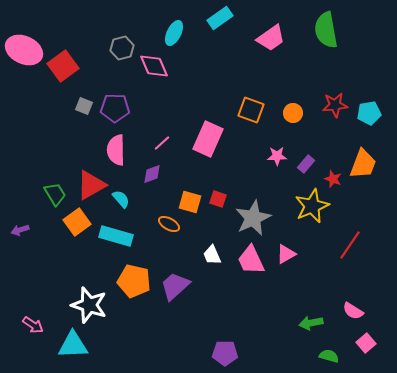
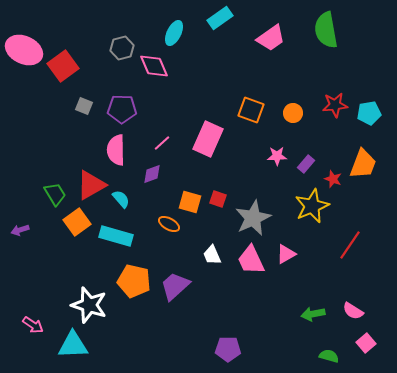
purple pentagon at (115, 108): moved 7 px right, 1 px down
green arrow at (311, 323): moved 2 px right, 9 px up
purple pentagon at (225, 353): moved 3 px right, 4 px up
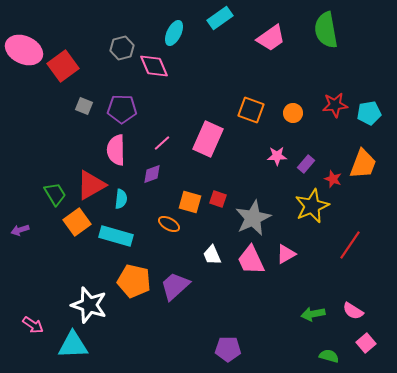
cyan semicircle at (121, 199): rotated 48 degrees clockwise
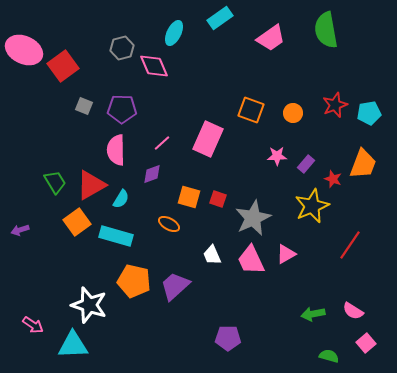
red star at (335, 105): rotated 15 degrees counterclockwise
green trapezoid at (55, 194): moved 12 px up
cyan semicircle at (121, 199): rotated 24 degrees clockwise
orange square at (190, 202): moved 1 px left, 5 px up
purple pentagon at (228, 349): moved 11 px up
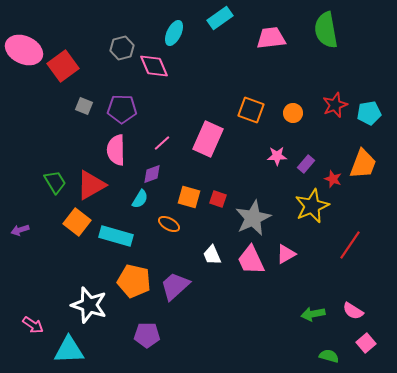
pink trapezoid at (271, 38): rotated 152 degrees counterclockwise
cyan semicircle at (121, 199): moved 19 px right
orange square at (77, 222): rotated 16 degrees counterclockwise
purple pentagon at (228, 338): moved 81 px left, 3 px up
cyan triangle at (73, 345): moved 4 px left, 5 px down
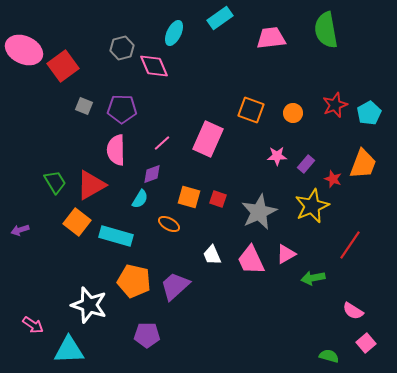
cyan pentagon at (369, 113): rotated 20 degrees counterclockwise
gray star at (253, 218): moved 6 px right, 6 px up
green arrow at (313, 314): moved 36 px up
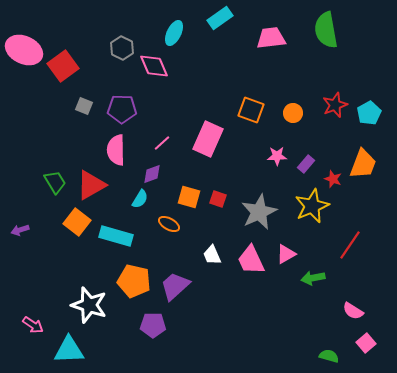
gray hexagon at (122, 48): rotated 20 degrees counterclockwise
purple pentagon at (147, 335): moved 6 px right, 10 px up
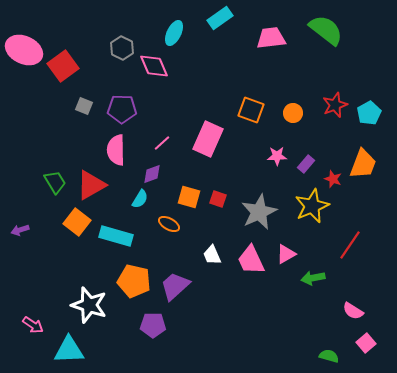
green semicircle at (326, 30): rotated 138 degrees clockwise
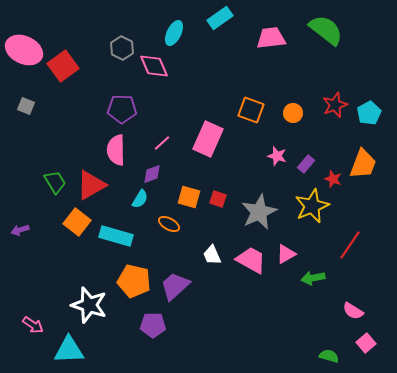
gray square at (84, 106): moved 58 px left
pink star at (277, 156): rotated 18 degrees clockwise
pink trapezoid at (251, 260): rotated 144 degrees clockwise
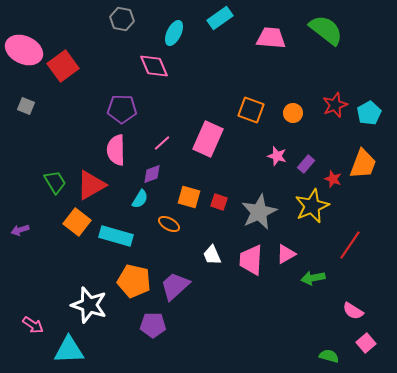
pink trapezoid at (271, 38): rotated 12 degrees clockwise
gray hexagon at (122, 48): moved 29 px up; rotated 15 degrees counterclockwise
red square at (218, 199): moved 1 px right, 3 px down
pink trapezoid at (251, 260): rotated 116 degrees counterclockwise
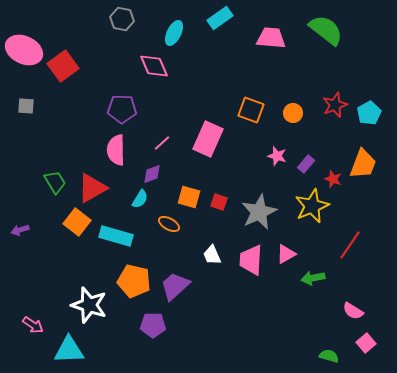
gray square at (26, 106): rotated 18 degrees counterclockwise
red triangle at (91, 185): moved 1 px right, 3 px down
